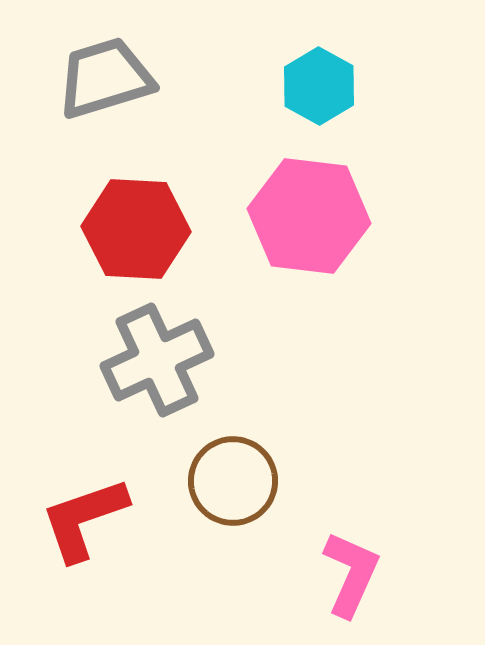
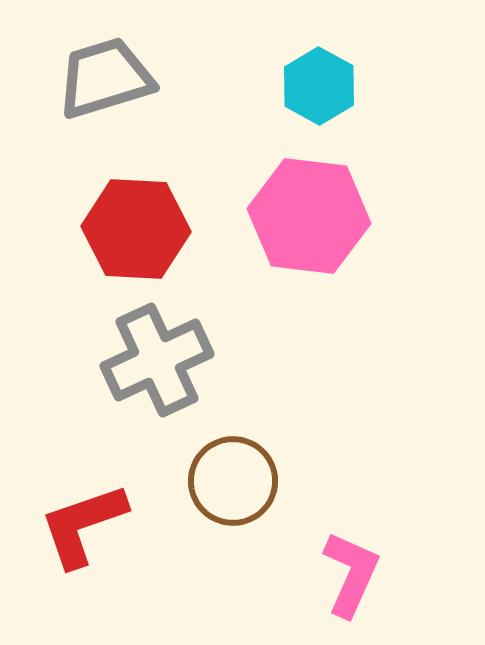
red L-shape: moved 1 px left, 6 px down
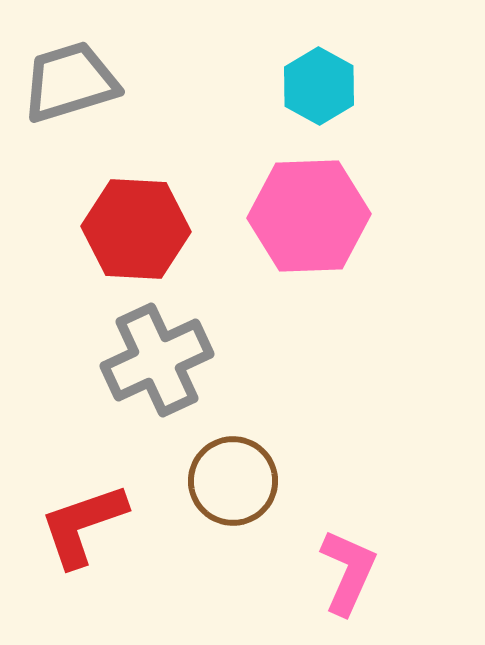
gray trapezoid: moved 35 px left, 4 px down
pink hexagon: rotated 9 degrees counterclockwise
pink L-shape: moved 3 px left, 2 px up
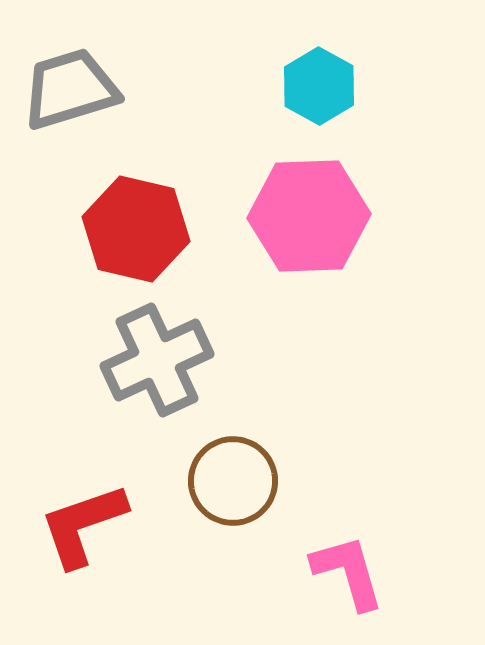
gray trapezoid: moved 7 px down
red hexagon: rotated 10 degrees clockwise
pink L-shape: rotated 40 degrees counterclockwise
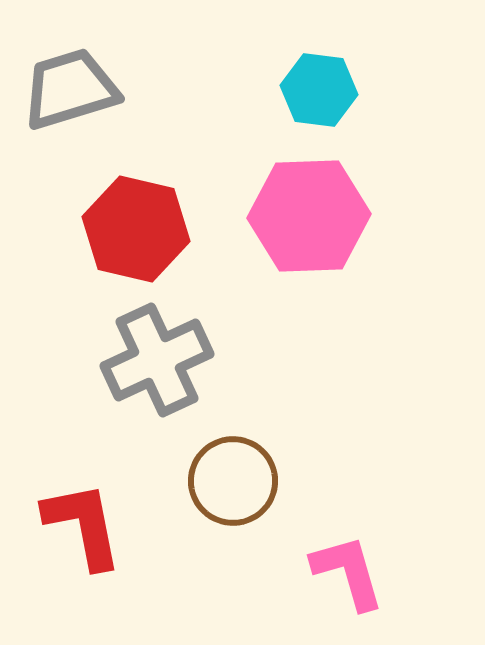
cyan hexagon: moved 4 px down; rotated 22 degrees counterclockwise
red L-shape: rotated 98 degrees clockwise
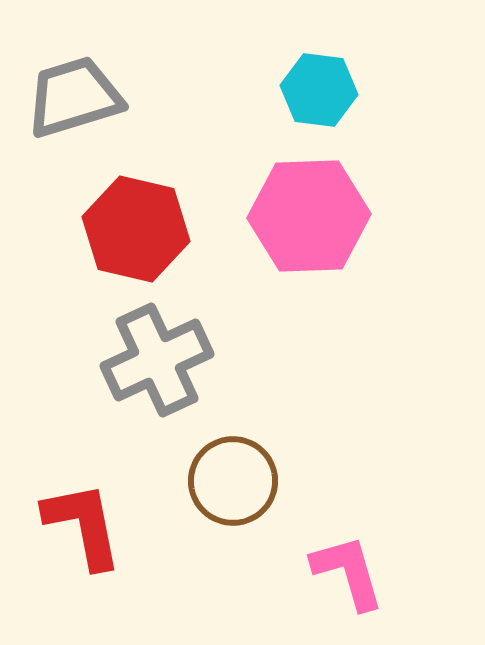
gray trapezoid: moved 4 px right, 8 px down
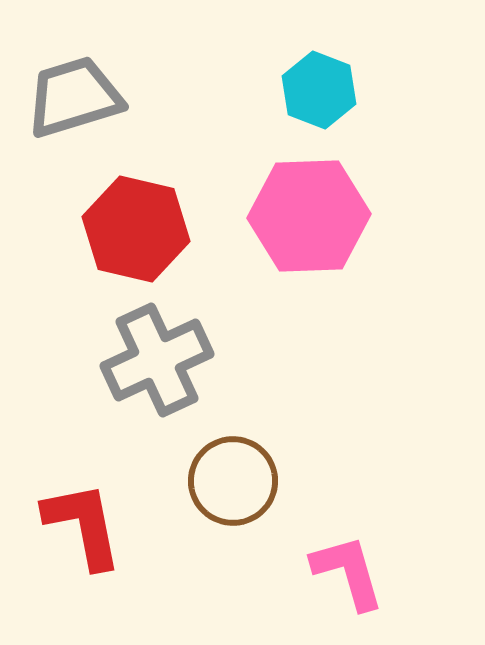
cyan hexagon: rotated 14 degrees clockwise
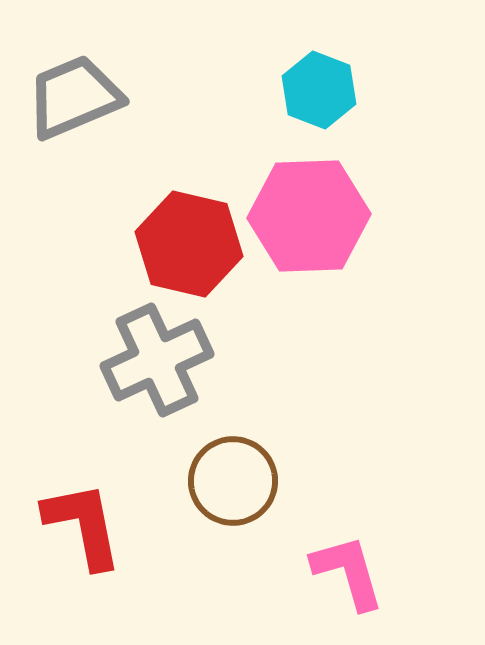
gray trapezoid: rotated 6 degrees counterclockwise
red hexagon: moved 53 px right, 15 px down
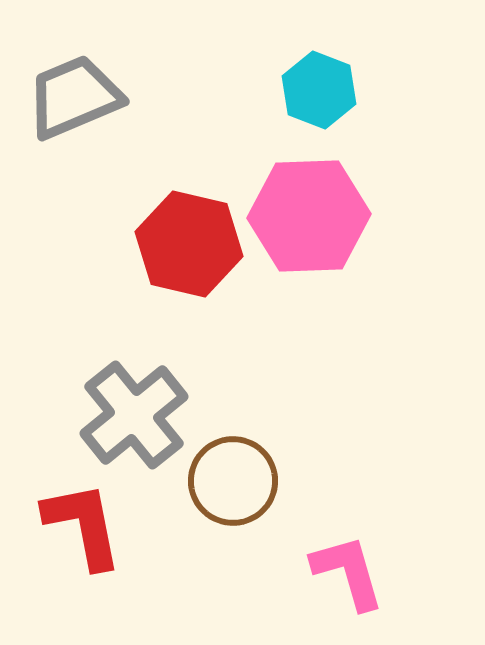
gray cross: moved 23 px left, 55 px down; rotated 14 degrees counterclockwise
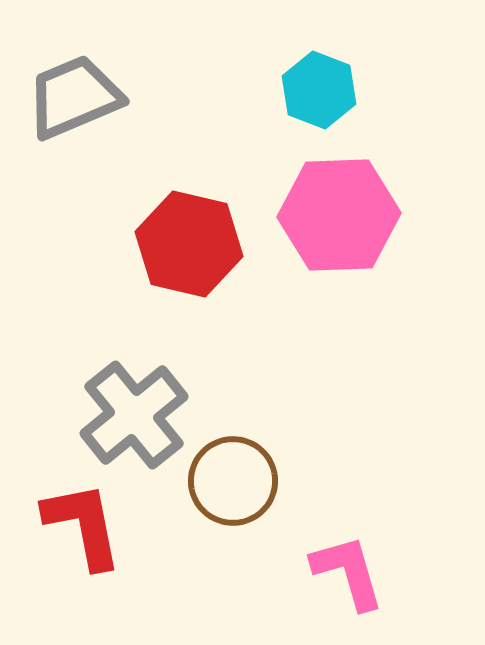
pink hexagon: moved 30 px right, 1 px up
